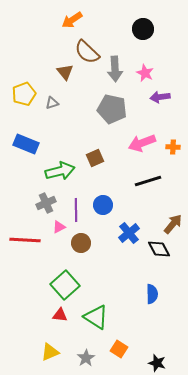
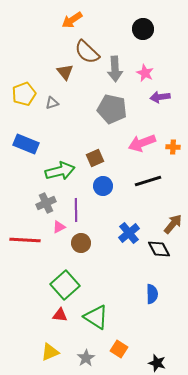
blue circle: moved 19 px up
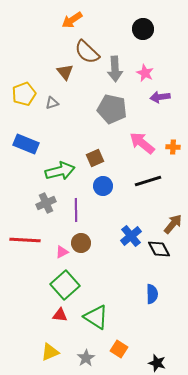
pink arrow: rotated 60 degrees clockwise
pink triangle: moved 3 px right, 25 px down
blue cross: moved 2 px right, 3 px down
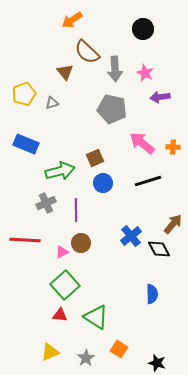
blue circle: moved 3 px up
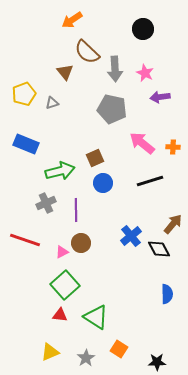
black line: moved 2 px right
red line: rotated 16 degrees clockwise
blue semicircle: moved 15 px right
black star: moved 1 px up; rotated 18 degrees counterclockwise
